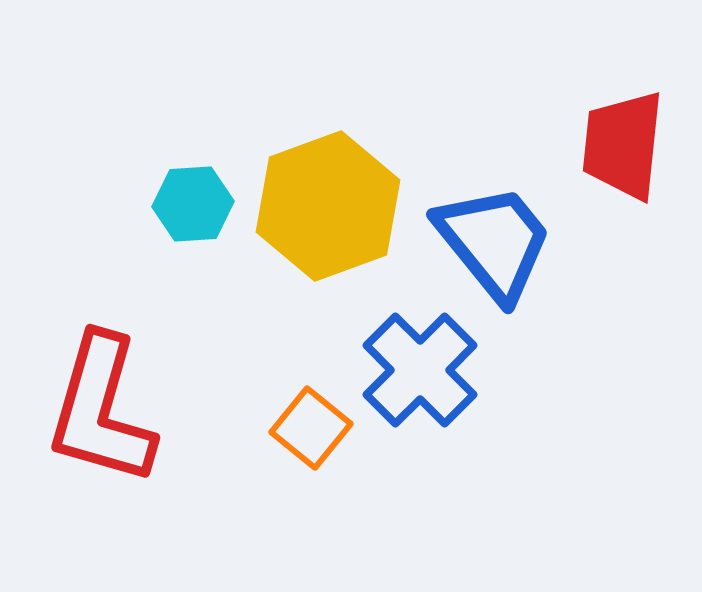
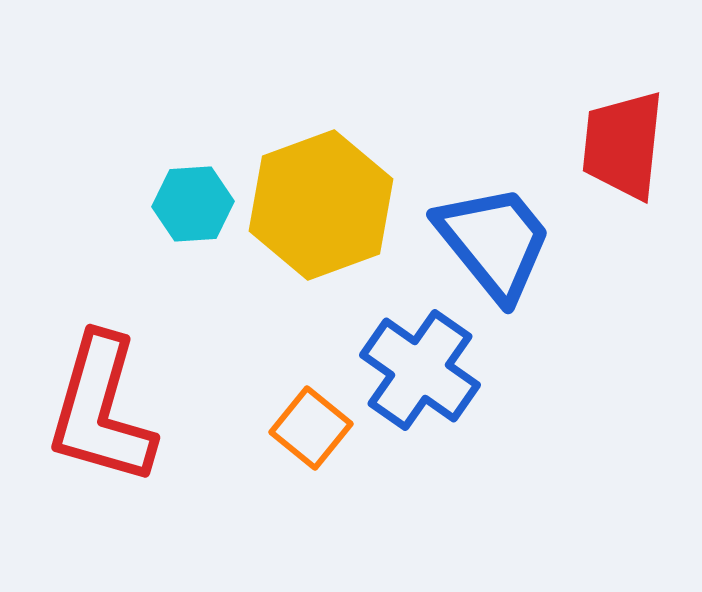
yellow hexagon: moved 7 px left, 1 px up
blue cross: rotated 10 degrees counterclockwise
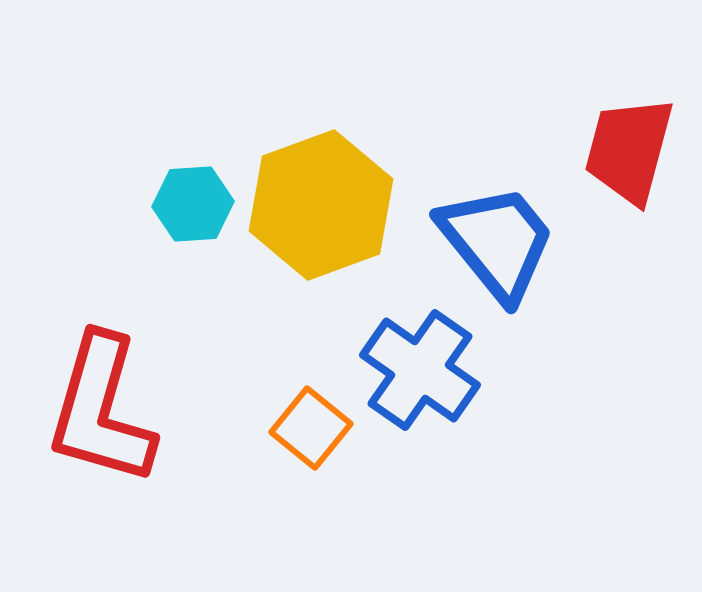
red trapezoid: moved 6 px right, 5 px down; rotated 9 degrees clockwise
blue trapezoid: moved 3 px right
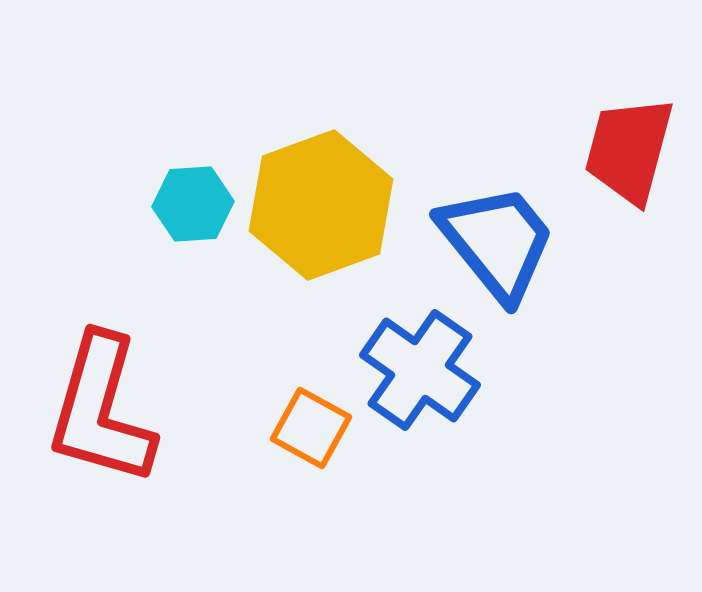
orange square: rotated 10 degrees counterclockwise
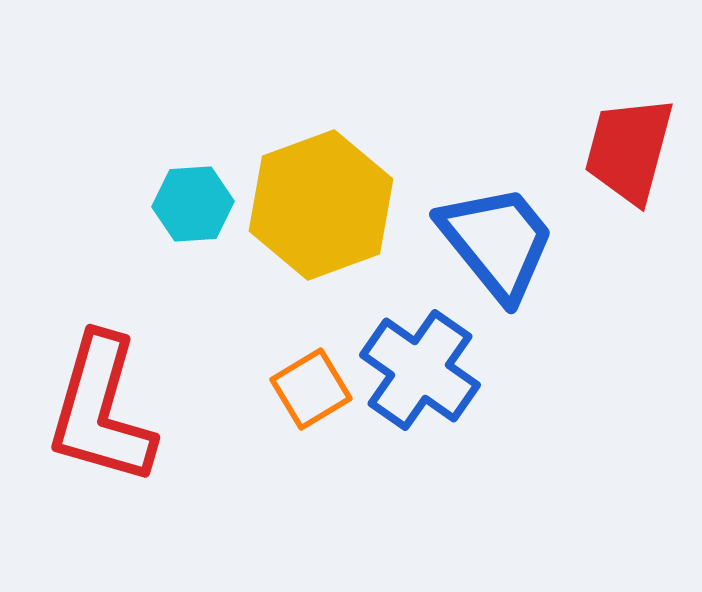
orange square: moved 39 px up; rotated 30 degrees clockwise
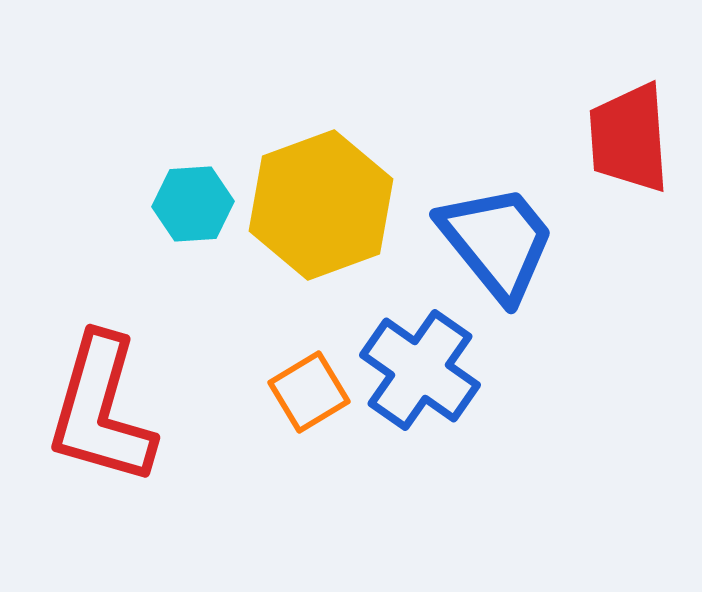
red trapezoid: moved 12 px up; rotated 19 degrees counterclockwise
orange square: moved 2 px left, 3 px down
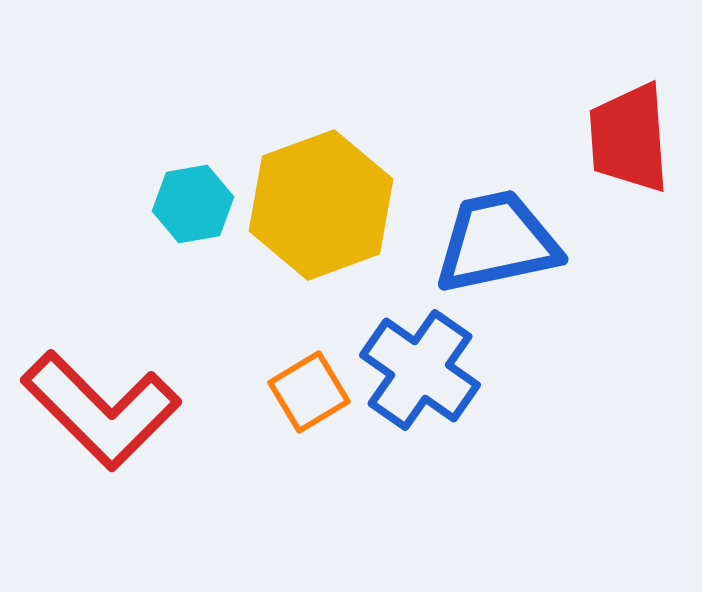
cyan hexagon: rotated 6 degrees counterclockwise
blue trapezoid: rotated 63 degrees counterclockwise
red L-shape: rotated 61 degrees counterclockwise
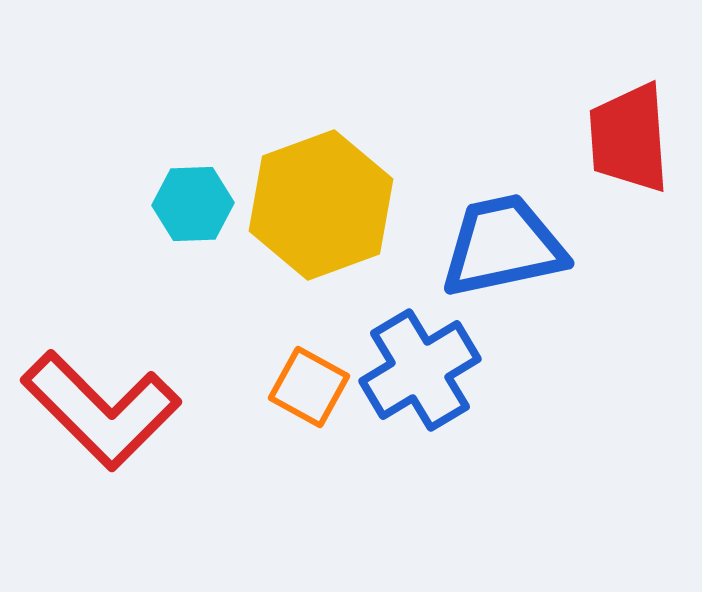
cyan hexagon: rotated 8 degrees clockwise
blue trapezoid: moved 6 px right, 4 px down
blue cross: rotated 24 degrees clockwise
orange square: moved 5 px up; rotated 30 degrees counterclockwise
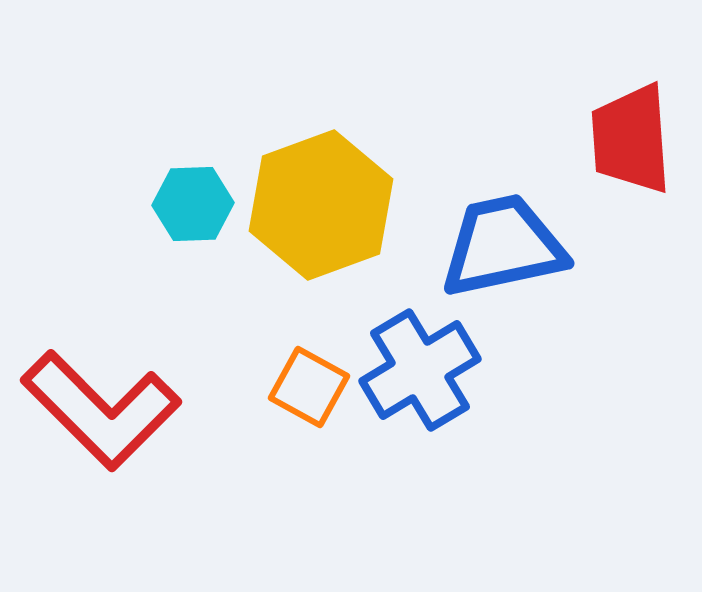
red trapezoid: moved 2 px right, 1 px down
